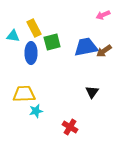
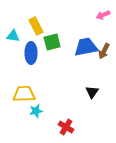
yellow rectangle: moved 2 px right, 2 px up
brown arrow: rotated 28 degrees counterclockwise
red cross: moved 4 px left
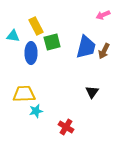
blue trapezoid: rotated 115 degrees clockwise
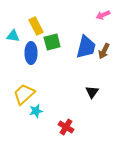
yellow trapezoid: rotated 40 degrees counterclockwise
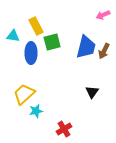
red cross: moved 2 px left, 2 px down; rotated 28 degrees clockwise
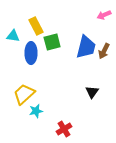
pink arrow: moved 1 px right
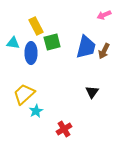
cyan triangle: moved 7 px down
cyan star: rotated 16 degrees counterclockwise
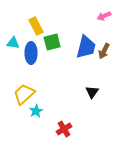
pink arrow: moved 1 px down
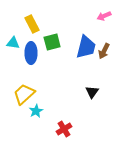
yellow rectangle: moved 4 px left, 2 px up
